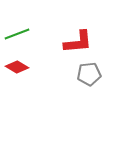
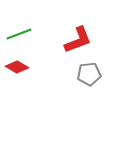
green line: moved 2 px right
red L-shape: moved 2 px up; rotated 16 degrees counterclockwise
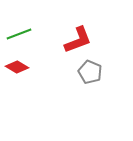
gray pentagon: moved 1 px right, 2 px up; rotated 30 degrees clockwise
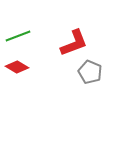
green line: moved 1 px left, 2 px down
red L-shape: moved 4 px left, 3 px down
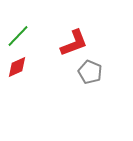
green line: rotated 25 degrees counterclockwise
red diamond: rotated 55 degrees counterclockwise
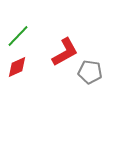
red L-shape: moved 9 px left, 9 px down; rotated 8 degrees counterclockwise
gray pentagon: rotated 15 degrees counterclockwise
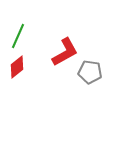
green line: rotated 20 degrees counterclockwise
red diamond: rotated 15 degrees counterclockwise
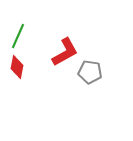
red diamond: rotated 40 degrees counterclockwise
